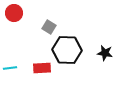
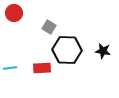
black star: moved 2 px left, 2 px up
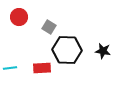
red circle: moved 5 px right, 4 px down
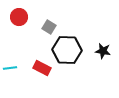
red rectangle: rotated 30 degrees clockwise
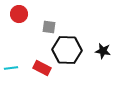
red circle: moved 3 px up
gray square: rotated 24 degrees counterclockwise
cyan line: moved 1 px right
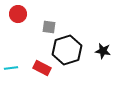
red circle: moved 1 px left
black hexagon: rotated 20 degrees counterclockwise
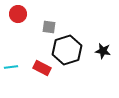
cyan line: moved 1 px up
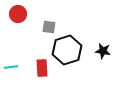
red rectangle: rotated 60 degrees clockwise
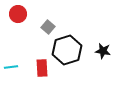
gray square: moved 1 px left; rotated 32 degrees clockwise
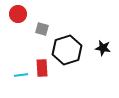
gray square: moved 6 px left, 2 px down; rotated 24 degrees counterclockwise
black star: moved 3 px up
cyan line: moved 10 px right, 8 px down
